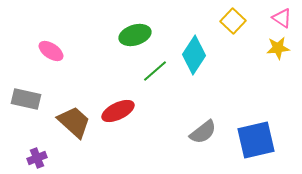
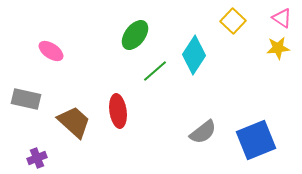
green ellipse: rotated 36 degrees counterclockwise
red ellipse: rotated 72 degrees counterclockwise
blue square: rotated 9 degrees counterclockwise
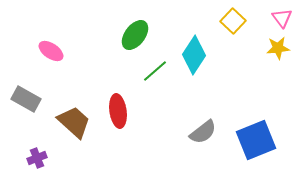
pink triangle: rotated 20 degrees clockwise
gray rectangle: rotated 16 degrees clockwise
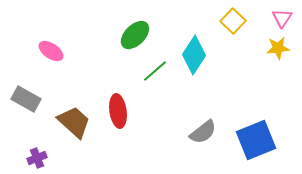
pink triangle: rotated 10 degrees clockwise
green ellipse: rotated 8 degrees clockwise
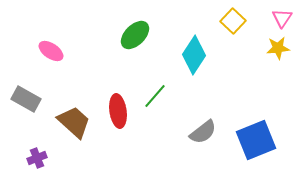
green line: moved 25 px down; rotated 8 degrees counterclockwise
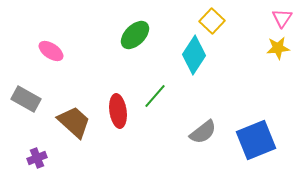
yellow square: moved 21 px left
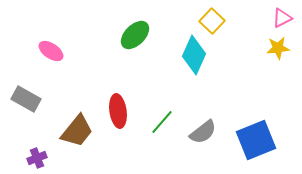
pink triangle: rotated 30 degrees clockwise
cyan diamond: rotated 9 degrees counterclockwise
green line: moved 7 px right, 26 px down
brown trapezoid: moved 3 px right, 9 px down; rotated 87 degrees clockwise
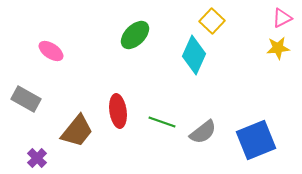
green line: rotated 68 degrees clockwise
purple cross: rotated 24 degrees counterclockwise
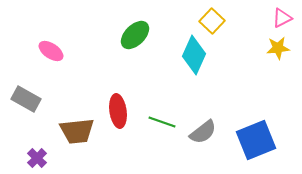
brown trapezoid: rotated 45 degrees clockwise
